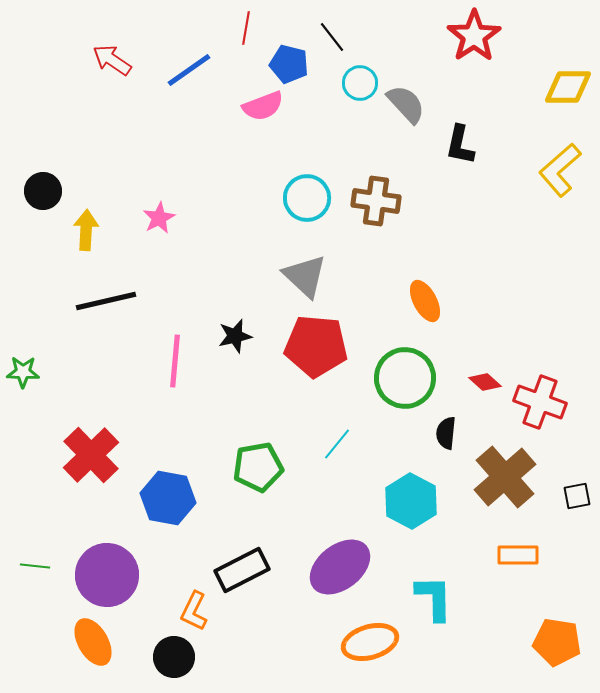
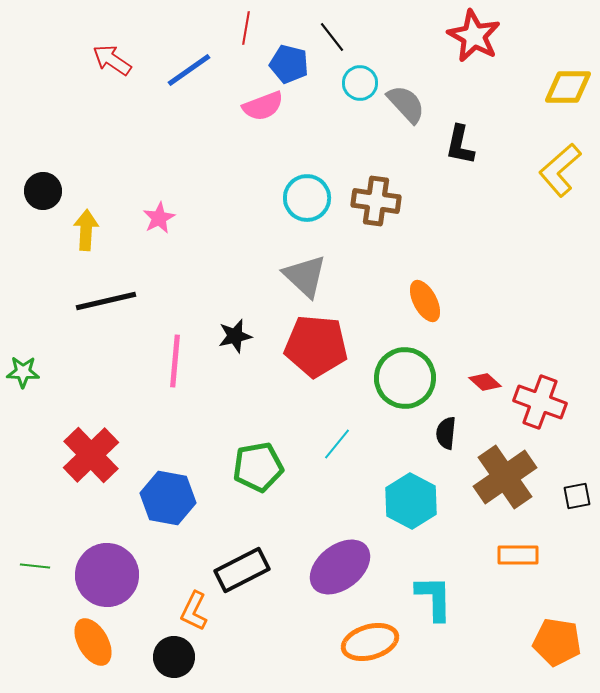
red star at (474, 36): rotated 10 degrees counterclockwise
brown cross at (505, 477): rotated 6 degrees clockwise
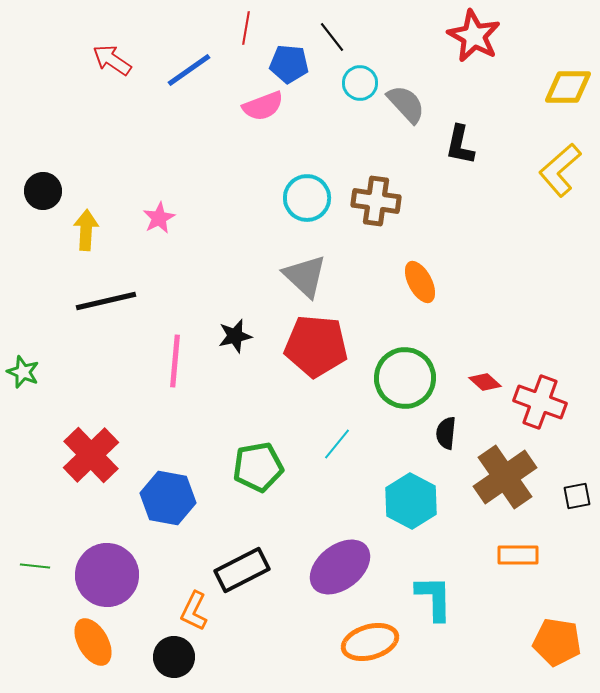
blue pentagon at (289, 64): rotated 9 degrees counterclockwise
orange ellipse at (425, 301): moved 5 px left, 19 px up
green star at (23, 372): rotated 20 degrees clockwise
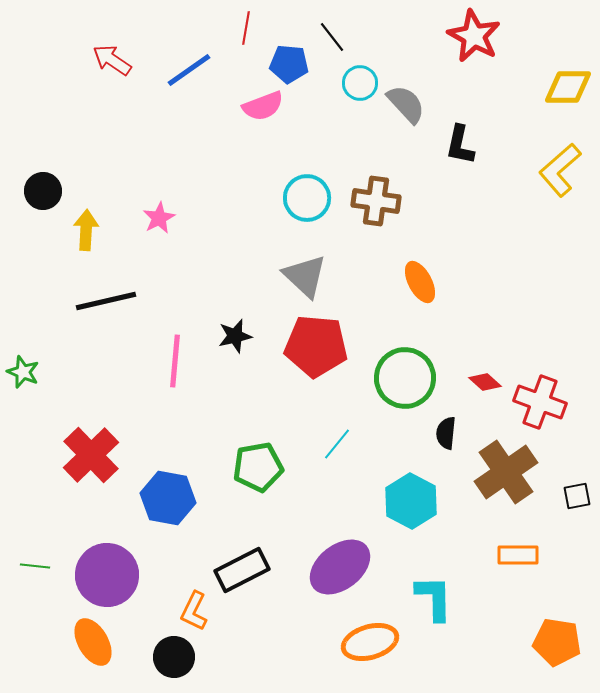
brown cross at (505, 477): moved 1 px right, 5 px up
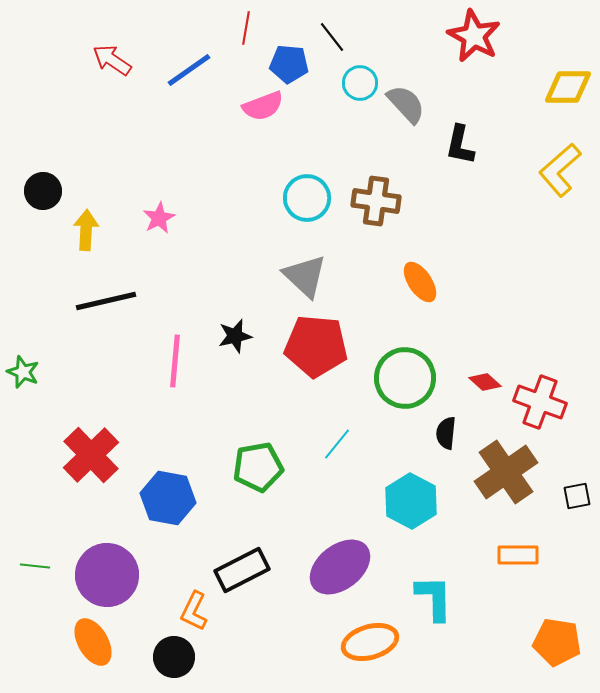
orange ellipse at (420, 282): rotated 6 degrees counterclockwise
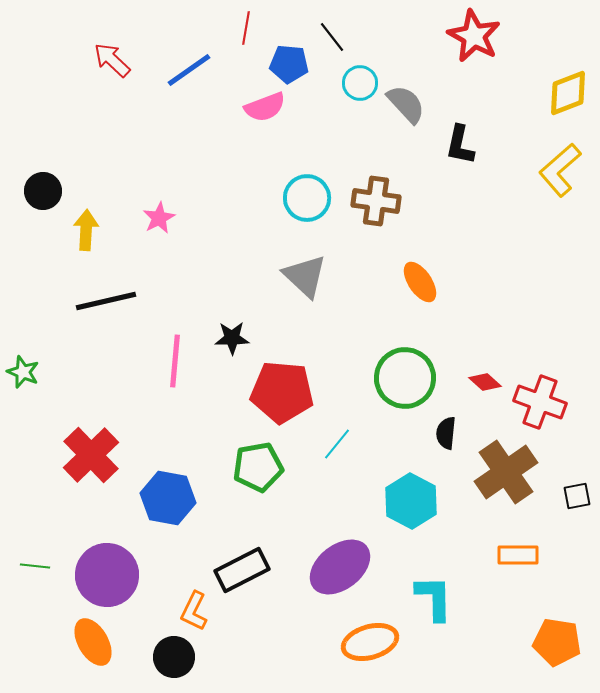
red arrow at (112, 60): rotated 9 degrees clockwise
yellow diamond at (568, 87): moved 6 px down; rotated 21 degrees counterclockwise
pink semicircle at (263, 106): moved 2 px right, 1 px down
black star at (235, 336): moved 3 px left, 2 px down; rotated 12 degrees clockwise
red pentagon at (316, 346): moved 34 px left, 46 px down
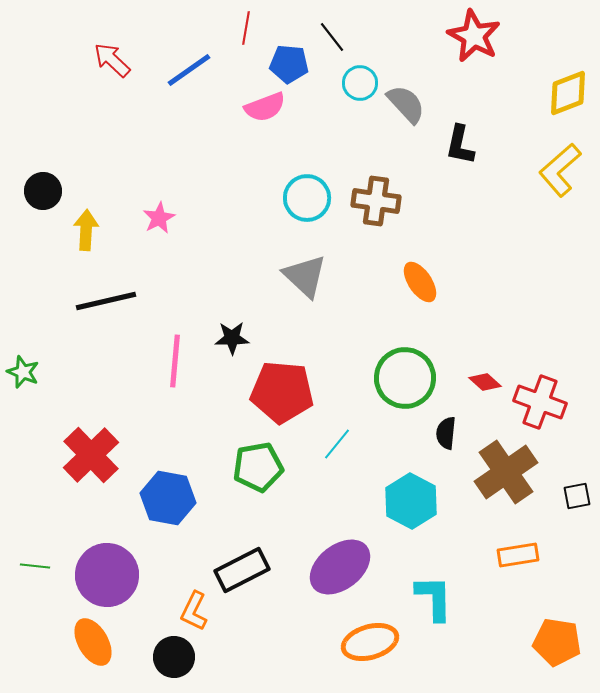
orange rectangle at (518, 555): rotated 9 degrees counterclockwise
